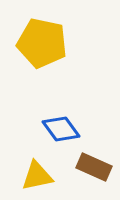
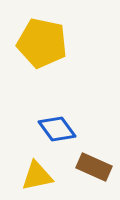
blue diamond: moved 4 px left
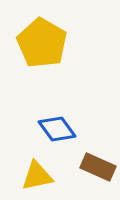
yellow pentagon: rotated 18 degrees clockwise
brown rectangle: moved 4 px right
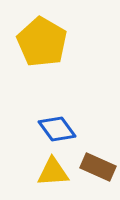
yellow pentagon: moved 1 px up
yellow triangle: moved 16 px right, 4 px up; rotated 8 degrees clockwise
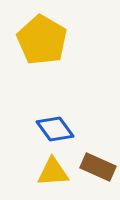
yellow pentagon: moved 2 px up
blue diamond: moved 2 px left
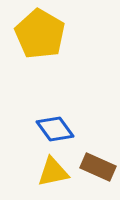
yellow pentagon: moved 2 px left, 6 px up
yellow triangle: rotated 8 degrees counterclockwise
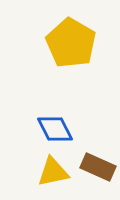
yellow pentagon: moved 31 px right, 9 px down
blue diamond: rotated 9 degrees clockwise
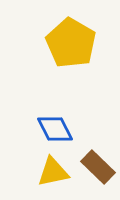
brown rectangle: rotated 20 degrees clockwise
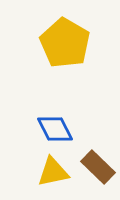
yellow pentagon: moved 6 px left
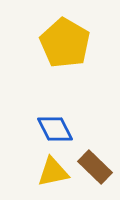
brown rectangle: moved 3 px left
